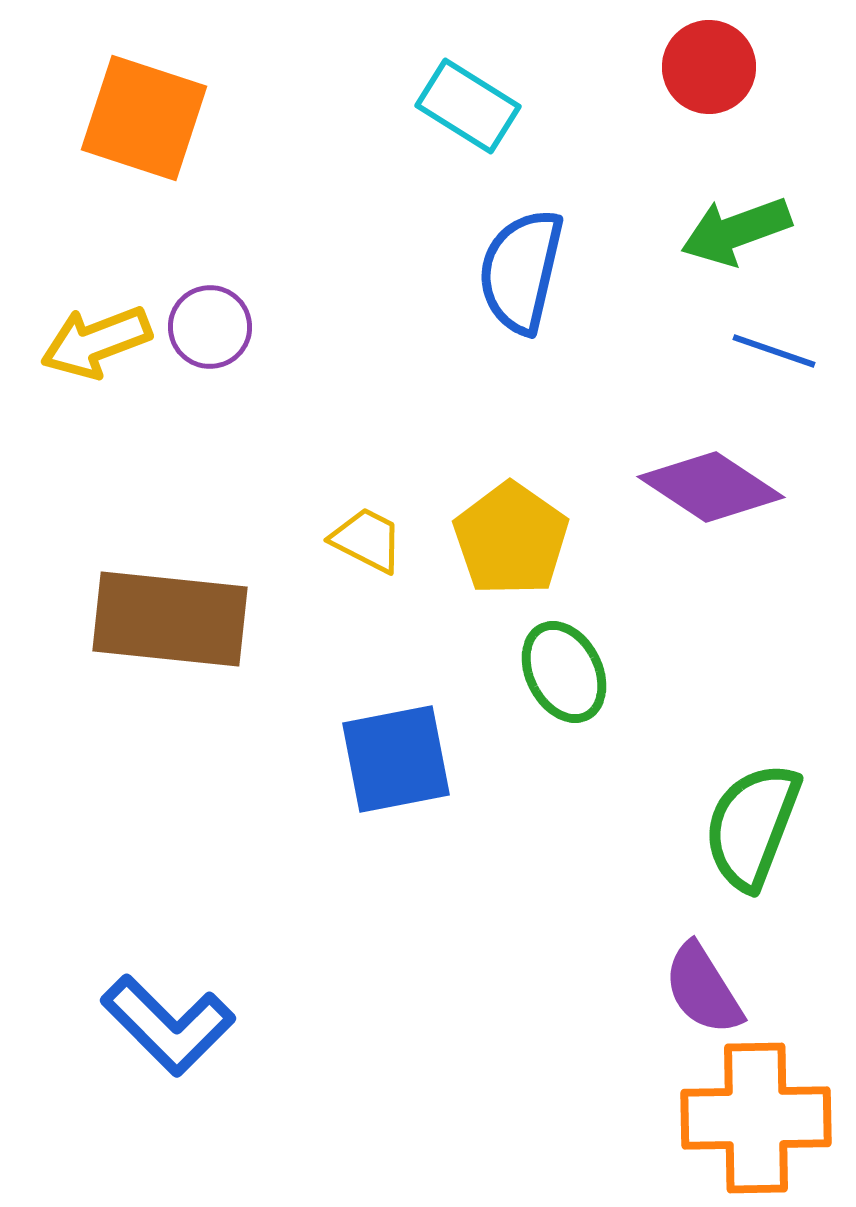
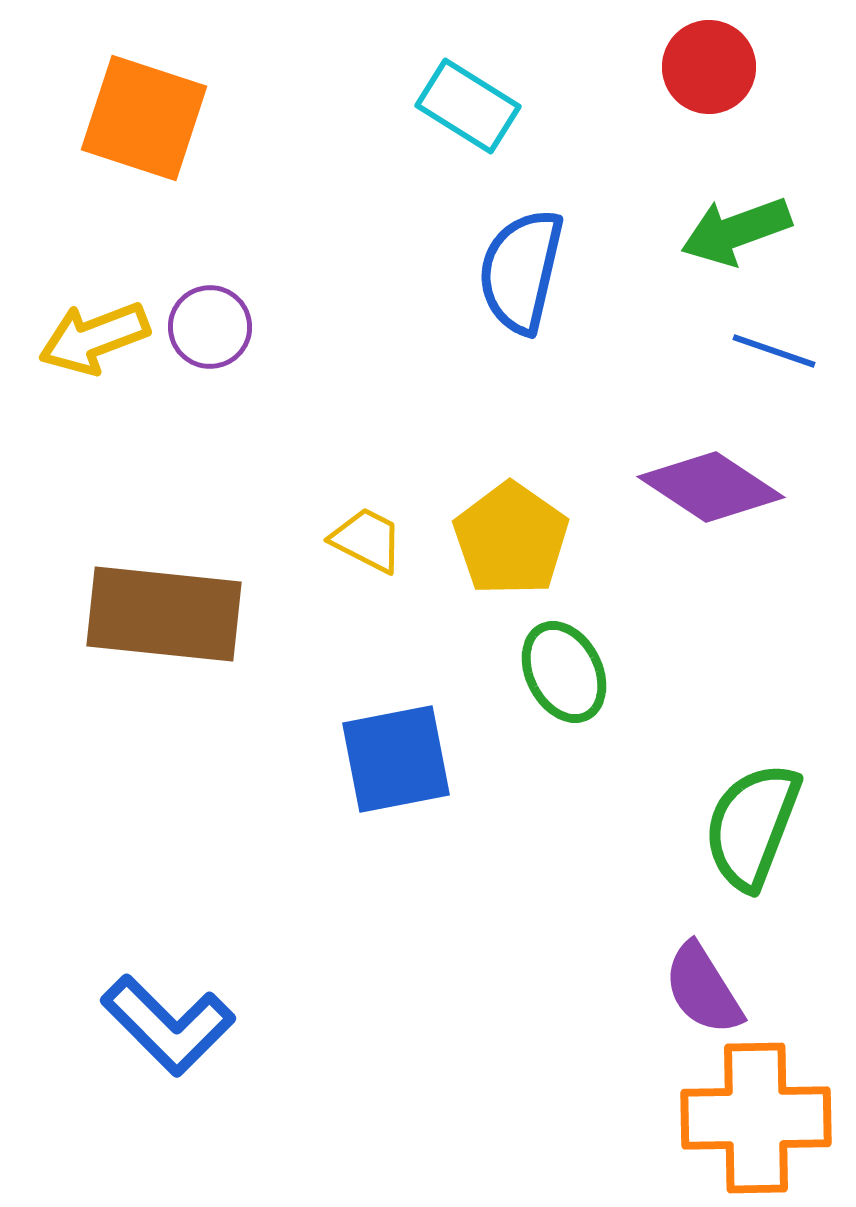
yellow arrow: moved 2 px left, 4 px up
brown rectangle: moved 6 px left, 5 px up
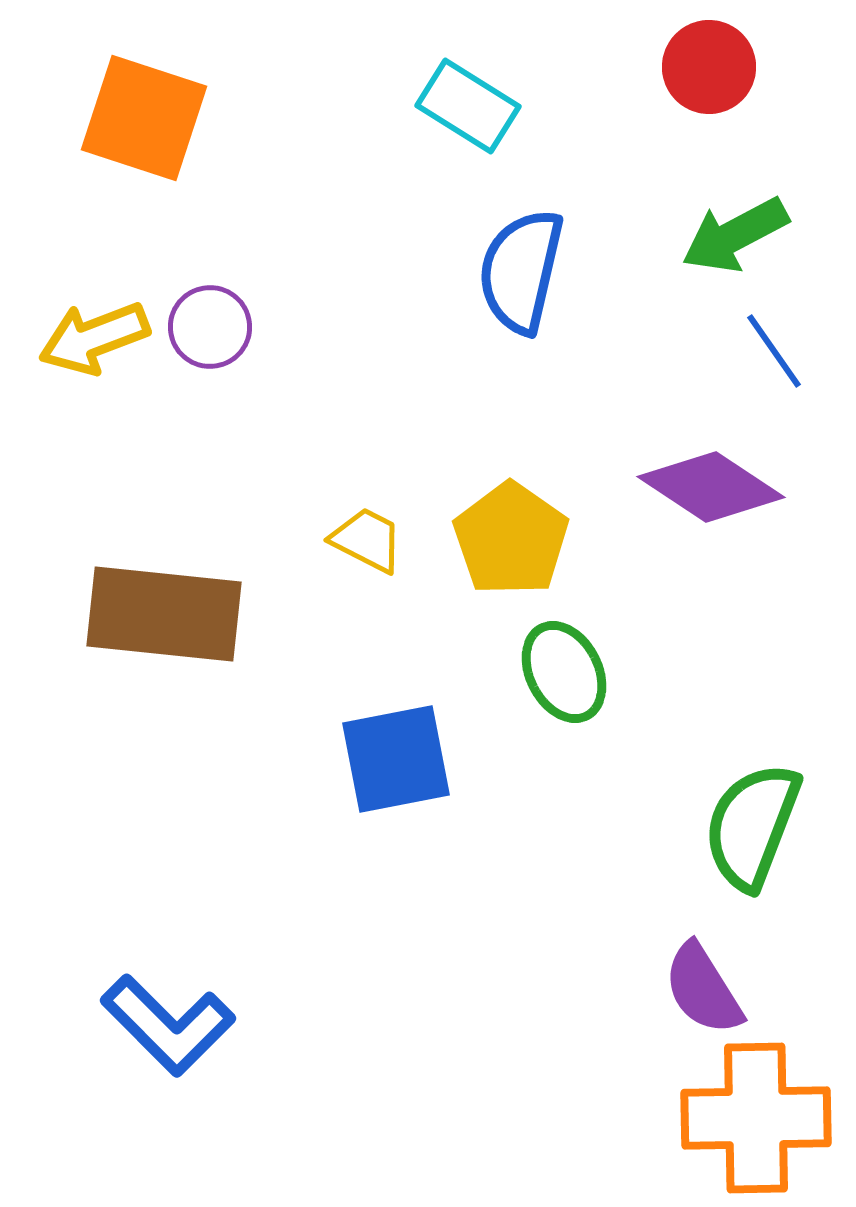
green arrow: moved 1 px left, 4 px down; rotated 8 degrees counterclockwise
blue line: rotated 36 degrees clockwise
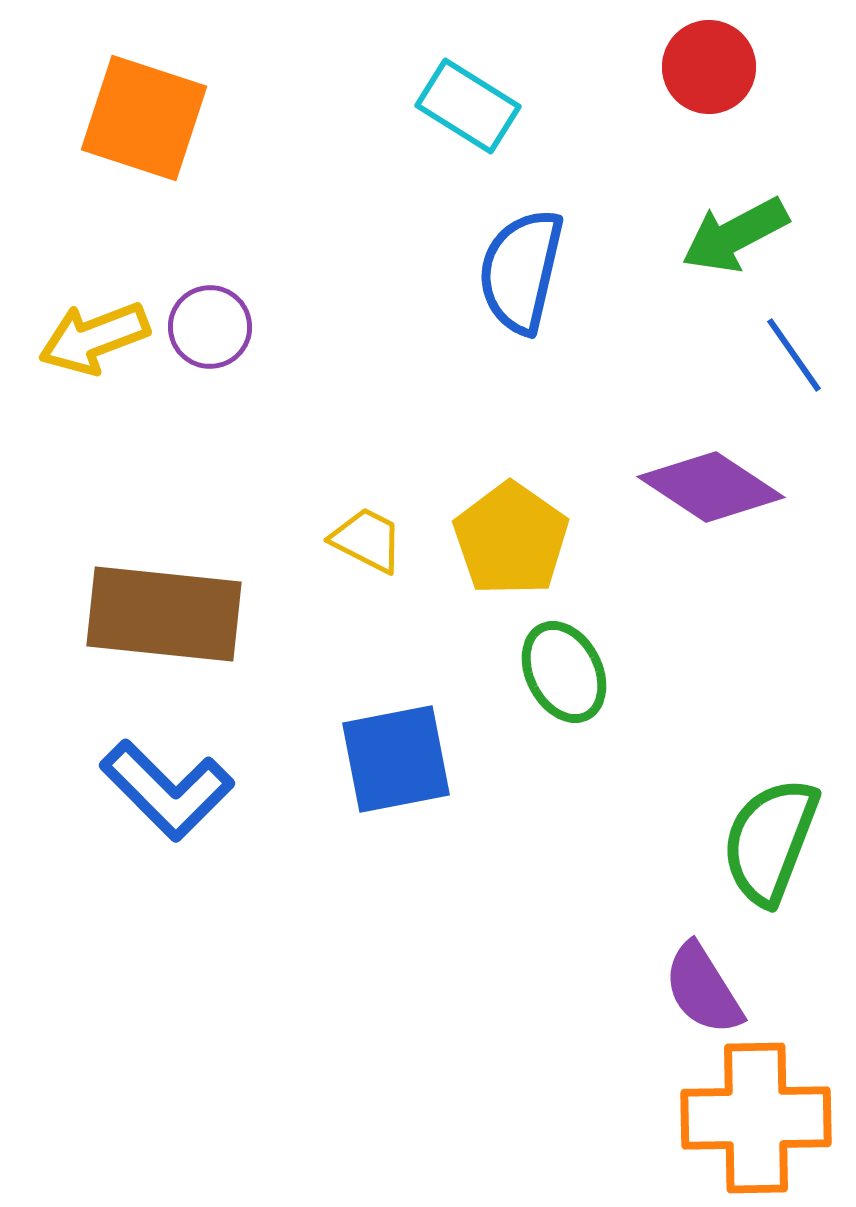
blue line: moved 20 px right, 4 px down
green semicircle: moved 18 px right, 15 px down
blue L-shape: moved 1 px left, 235 px up
